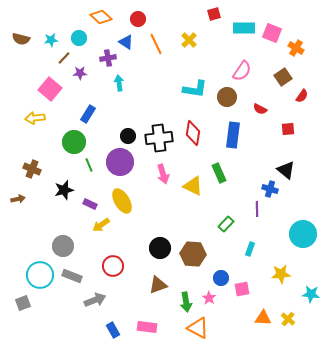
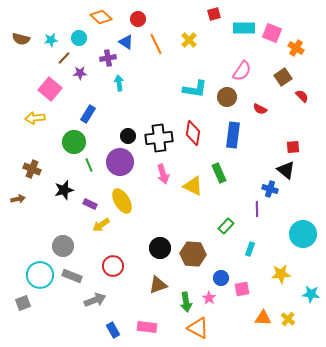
red semicircle at (302, 96): rotated 80 degrees counterclockwise
red square at (288, 129): moved 5 px right, 18 px down
green rectangle at (226, 224): moved 2 px down
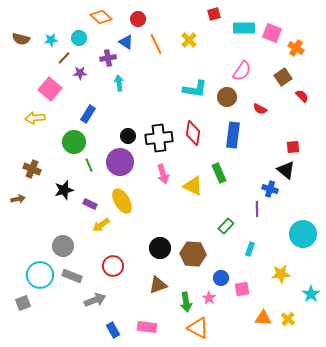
cyan star at (311, 294): rotated 30 degrees clockwise
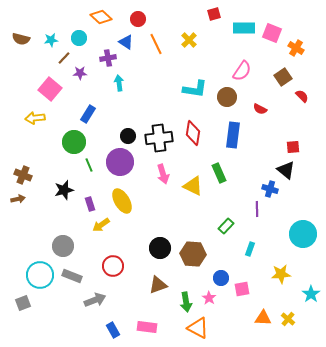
brown cross at (32, 169): moved 9 px left, 6 px down
purple rectangle at (90, 204): rotated 48 degrees clockwise
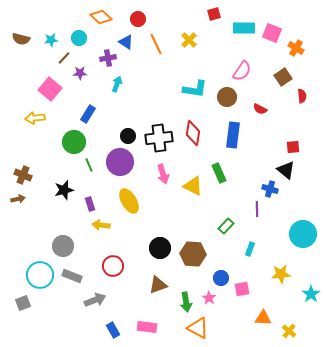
cyan arrow at (119, 83): moved 2 px left, 1 px down; rotated 28 degrees clockwise
red semicircle at (302, 96): rotated 40 degrees clockwise
yellow ellipse at (122, 201): moved 7 px right
yellow arrow at (101, 225): rotated 42 degrees clockwise
yellow cross at (288, 319): moved 1 px right, 12 px down
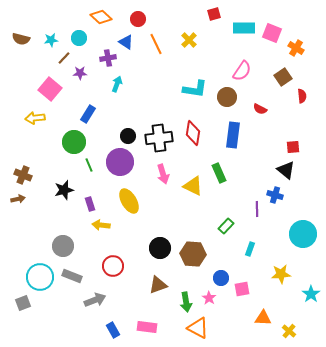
blue cross at (270, 189): moved 5 px right, 6 px down
cyan circle at (40, 275): moved 2 px down
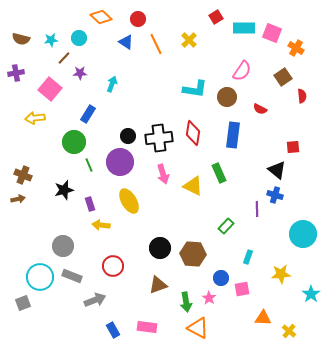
red square at (214, 14): moved 2 px right, 3 px down; rotated 16 degrees counterclockwise
purple cross at (108, 58): moved 92 px left, 15 px down
cyan arrow at (117, 84): moved 5 px left
black triangle at (286, 170): moved 9 px left
cyan rectangle at (250, 249): moved 2 px left, 8 px down
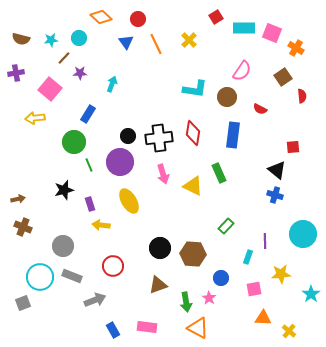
blue triangle at (126, 42): rotated 21 degrees clockwise
brown cross at (23, 175): moved 52 px down
purple line at (257, 209): moved 8 px right, 32 px down
pink square at (242, 289): moved 12 px right
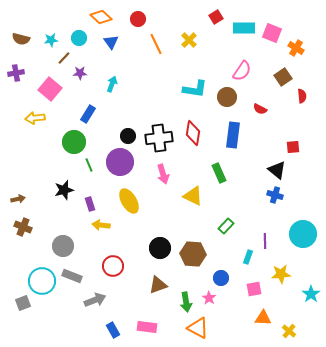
blue triangle at (126, 42): moved 15 px left
yellow triangle at (193, 186): moved 10 px down
cyan circle at (40, 277): moved 2 px right, 4 px down
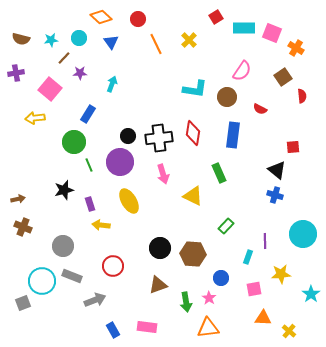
orange triangle at (198, 328): moved 10 px right; rotated 35 degrees counterclockwise
